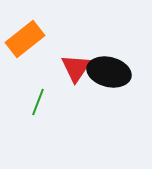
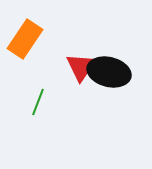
orange rectangle: rotated 18 degrees counterclockwise
red triangle: moved 5 px right, 1 px up
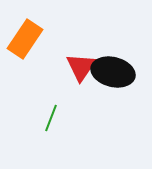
black ellipse: moved 4 px right
green line: moved 13 px right, 16 px down
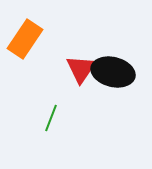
red triangle: moved 2 px down
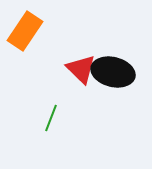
orange rectangle: moved 8 px up
red triangle: rotated 20 degrees counterclockwise
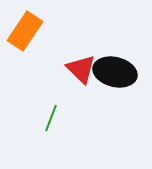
black ellipse: moved 2 px right
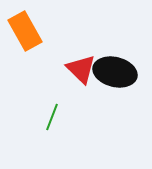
orange rectangle: rotated 63 degrees counterclockwise
green line: moved 1 px right, 1 px up
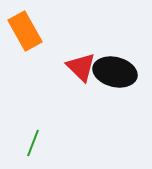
red triangle: moved 2 px up
green line: moved 19 px left, 26 px down
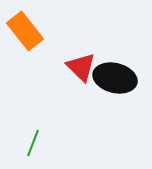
orange rectangle: rotated 9 degrees counterclockwise
black ellipse: moved 6 px down
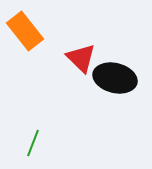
red triangle: moved 9 px up
